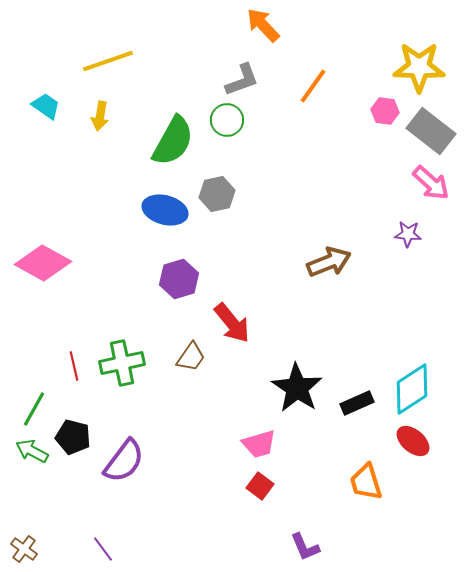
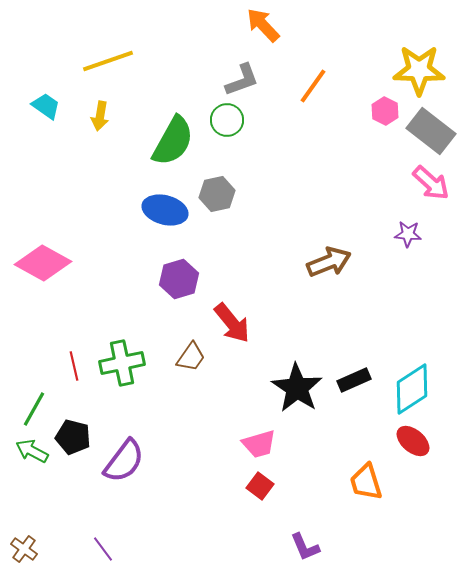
yellow star: moved 3 px down
pink hexagon: rotated 20 degrees clockwise
black rectangle: moved 3 px left, 23 px up
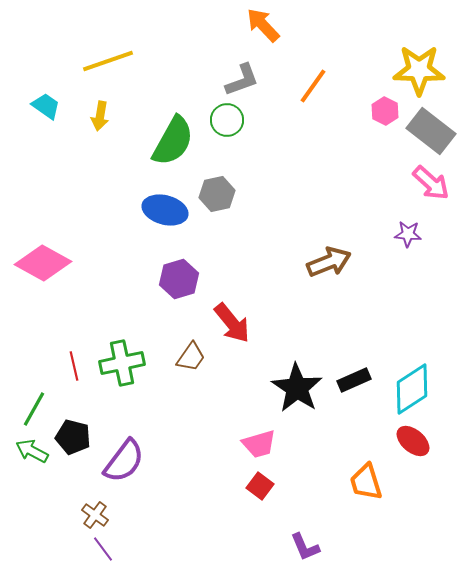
brown cross: moved 71 px right, 34 px up
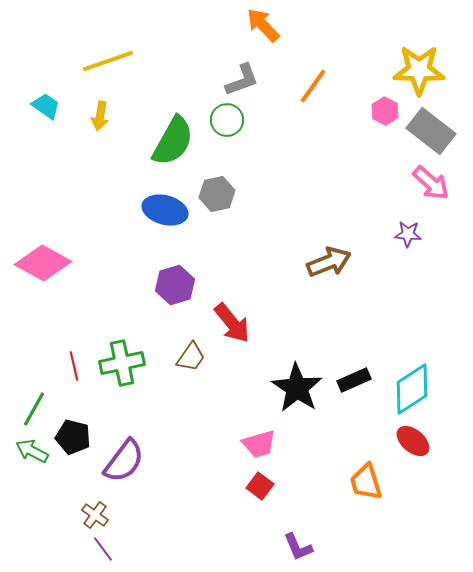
purple hexagon: moved 4 px left, 6 px down
purple L-shape: moved 7 px left
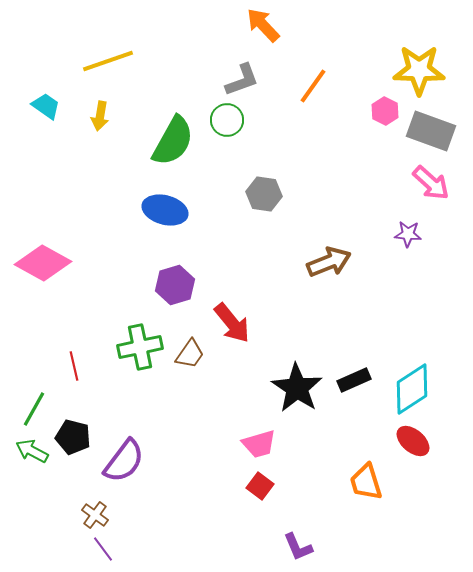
gray rectangle: rotated 18 degrees counterclockwise
gray hexagon: moved 47 px right; rotated 20 degrees clockwise
brown trapezoid: moved 1 px left, 3 px up
green cross: moved 18 px right, 16 px up
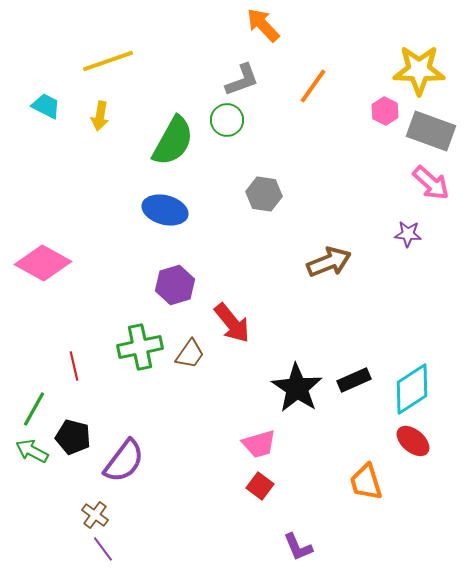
cyan trapezoid: rotated 8 degrees counterclockwise
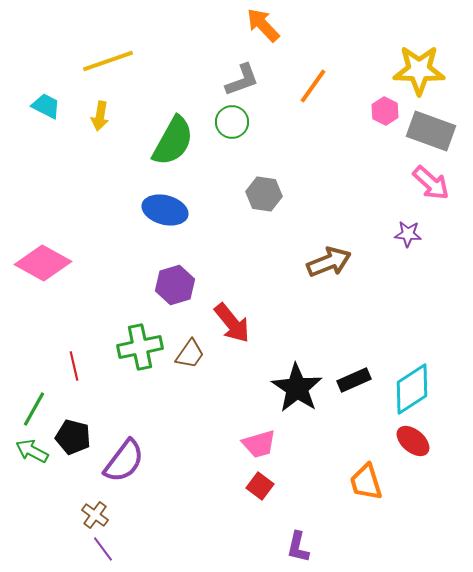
green circle: moved 5 px right, 2 px down
purple L-shape: rotated 36 degrees clockwise
